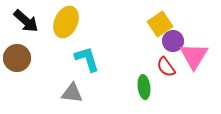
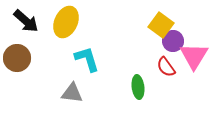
yellow square: moved 1 px right, 1 px down; rotated 20 degrees counterclockwise
green ellipse: moved 6 px left
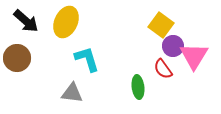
purple circle: moved 5 px down
red semicircle: moved 3 px left, 2 px down
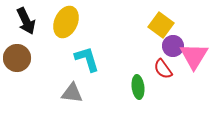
black arrow: rotated 24 degrees clockwise
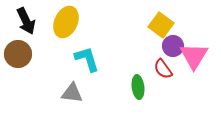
brown circle: moved 1 px right, 4 px up
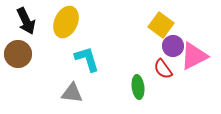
pink triangle: rotated 32 degrees clockwise
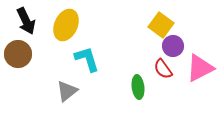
yellow ellipse: moved 3 px down
pink triangle: moved 6 px right, 12 px down
gray triangle: moved 5 px left, 2 px up; rotated 45 degrees counterclockwise
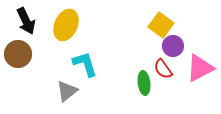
cyan L-shape: moved 2 px left, 5 px down
green ellipse: moved 6 px right, 4 px up
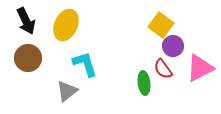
brown circle: moved 10 px right, 4 px down
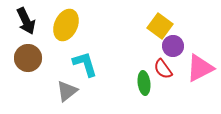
yellow square: moved 1 px left, 1 px down
